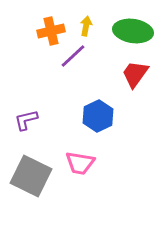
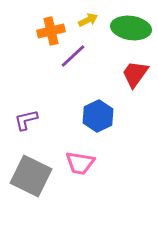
yellow arrow: moved 2 px right, 6 px up; rotated 54 degrees clockwise
green ellipse: moved 2 px left, 3 px up
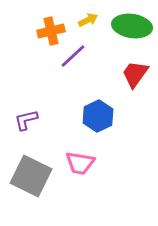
green ellipse: moved 1 px right, 2 px up
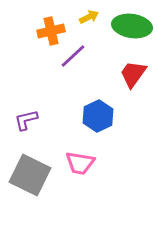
yellow arrow: moved 1 px right, 3 px up
red trapezoid: moved 2 px left
gray square: moved 1 px left, 1 px up
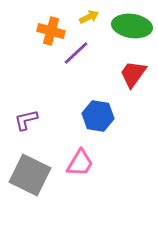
orange cross: rotated 28 degrees clockwise
purple line: moved 3 px right, 3 px up
blue hexagon: rotated 24 degrees counterclockwise
pink trapezoid: rotated 68 degrees counterclockwise
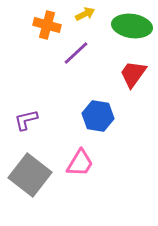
yellow arrow: moved 4 px left, 3 px up
orange cross: moved 4 px left, 6 px up
gray square: rotated 12 degrees clockwise
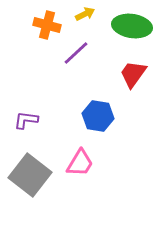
purple L-shape: rotated 20 degrees clockwise
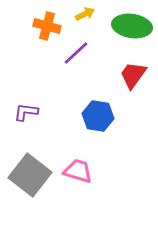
orange cross: moved 1 px down
red trapezoid: moved 1 px down
purple L-shape: moved 8 px up
pink trapezoid: moved 2 px left, 8 px down; rotated 104 degrees counterclockwise
